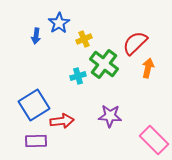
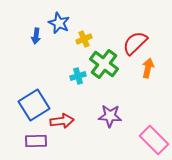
blue star: rotated 15 degrees counterclockwise
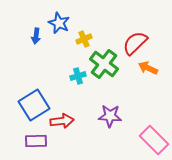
orange arrow: rotated 78 degrees counterclockwise
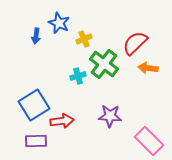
orange arrow: rotated 18 degrees counterclockwise
pink rectangle: moved 5 px left, 1 px down
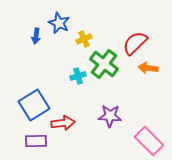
red arrow: moved 1 px right, 2 px down
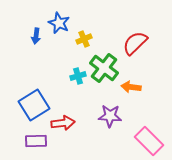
green cross: moved 4 px down
orange arrow: moved 17 px left, 19 px down
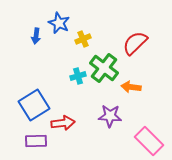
yellow cross: moved 1 px left
